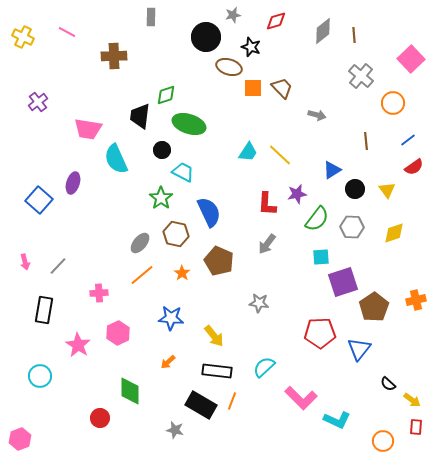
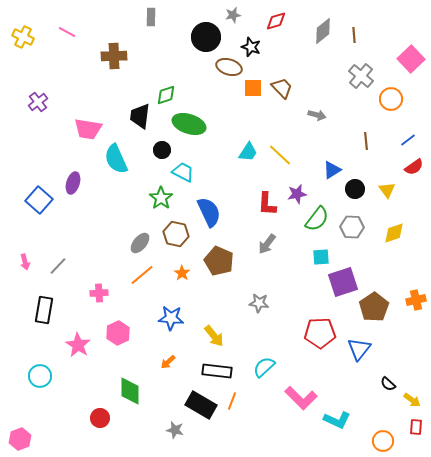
orange circle at (393, 103): moved 2 px left, 4 px up
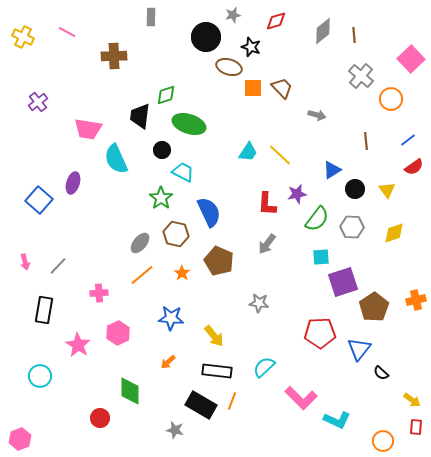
black semicircle at (388, 384): moved 7 px left, 11 px up
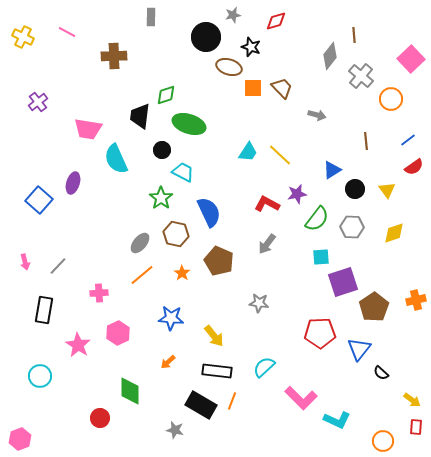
gray diamond at (323, 31): moved 7 px right, 25 px down; rotated 12 degrees counterclockwise
red L-shape at (267, 204): rotated 115 degrees clockwise
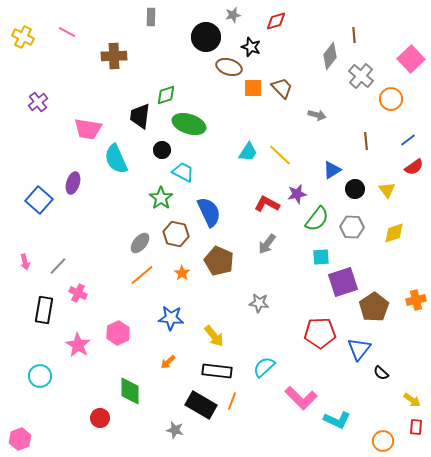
pink cross at (99, 293): moved 21 px left; rotated 30 degrees clockwise
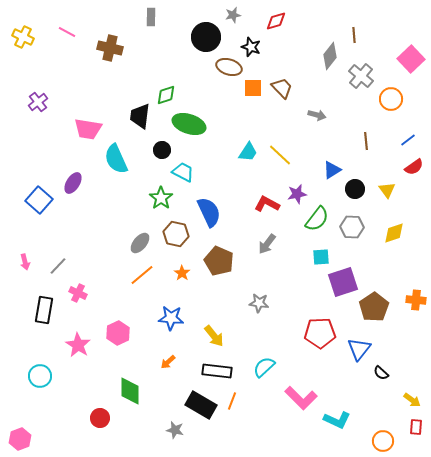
brown cross at (114, 56): moved 4 px left, 8 px up; rotated 15 degrees clockwise
purple ellipse at (73, 183): rotated 15 degrees clockwise
orange cross at (416, 300): rotated 18 degrees clockwise
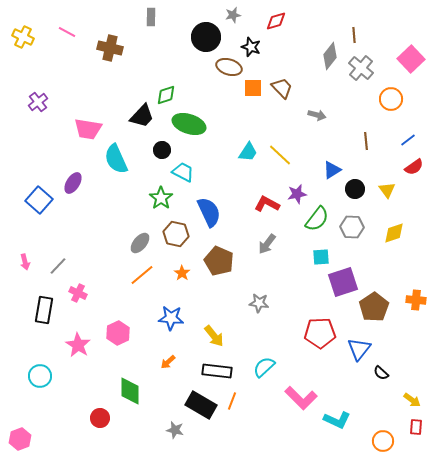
gray cross at (361, 76): moved 8 px up
black trapezoid at (140, 116): moved 2 px right; rotated 144 degrees counterclockwise
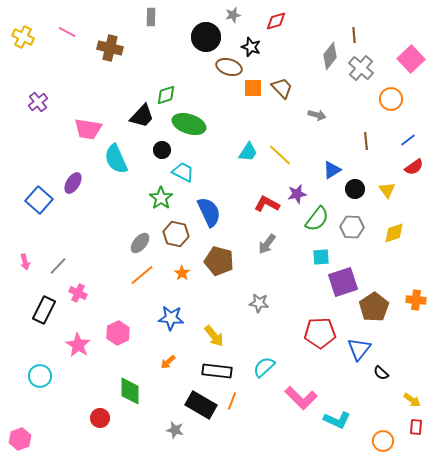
brown pentagon at (219, 261): rotated 8 degrees counterclockwise
black rectangle at (44, 310): rotated 16 degrees clockwise
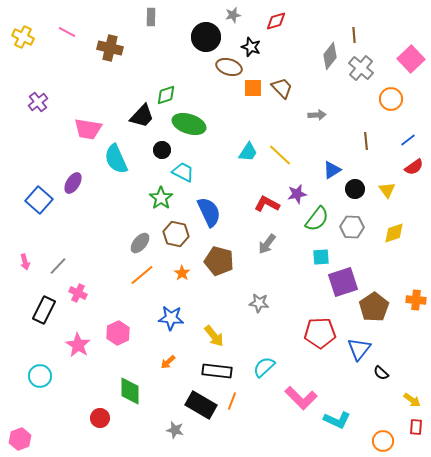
gray arrow at (317, 115): rotated 18 degrees counterclockwise
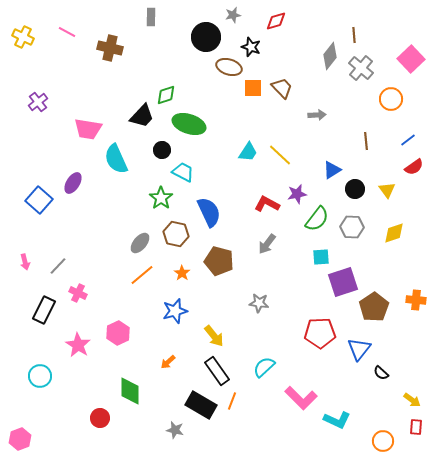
blue star at (171, 318): moved 4 px right, 7 px up; rotated 20 degrees counterclockwise
black rectangle at (217, 371): rotated 48 degrees clockwise
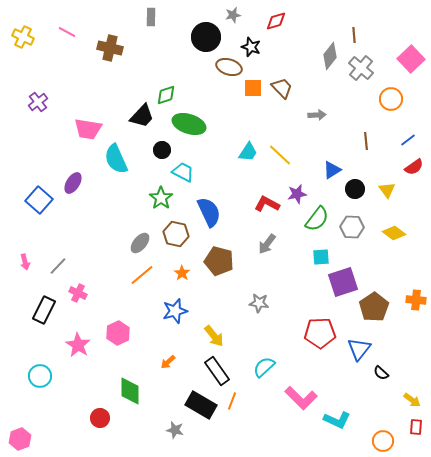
yellow diamond at (394, 233): rotated 55 degrees clockwise
